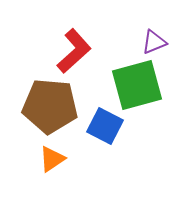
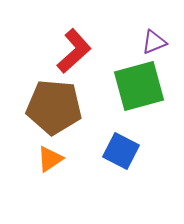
green square: moved 2 px right, 1 px down
brown pentagon: moved 4 px right, 1 px down
blue square: moved 16 px right, 25 px down
orange triangle: moved 2 px left
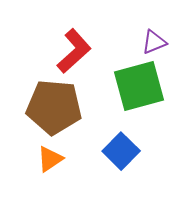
blue square: rotated 18 degrees clockwise
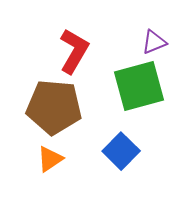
red L-shape: rotated 18 degrees counterclockwise
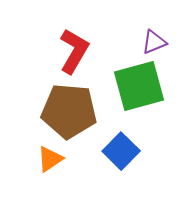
brown pentagon: moved 15 px right, 4 px down
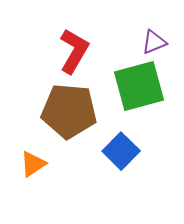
orange triangle: moved 17 px left, 5 px down
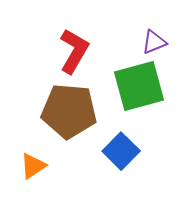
orange triangle: moved 2 px down
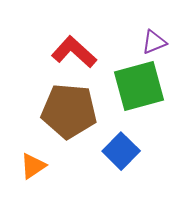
red L-shape: moved 1 px down; rotated 78 degrees counterclockwise
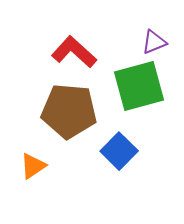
blue square: moved 2 px left
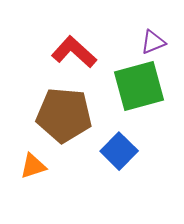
purple triangle: moved 1 px left
brown pentagon: moved 5 px left, 4 px down
orange triangle: rotated 16 degrees clockwise
